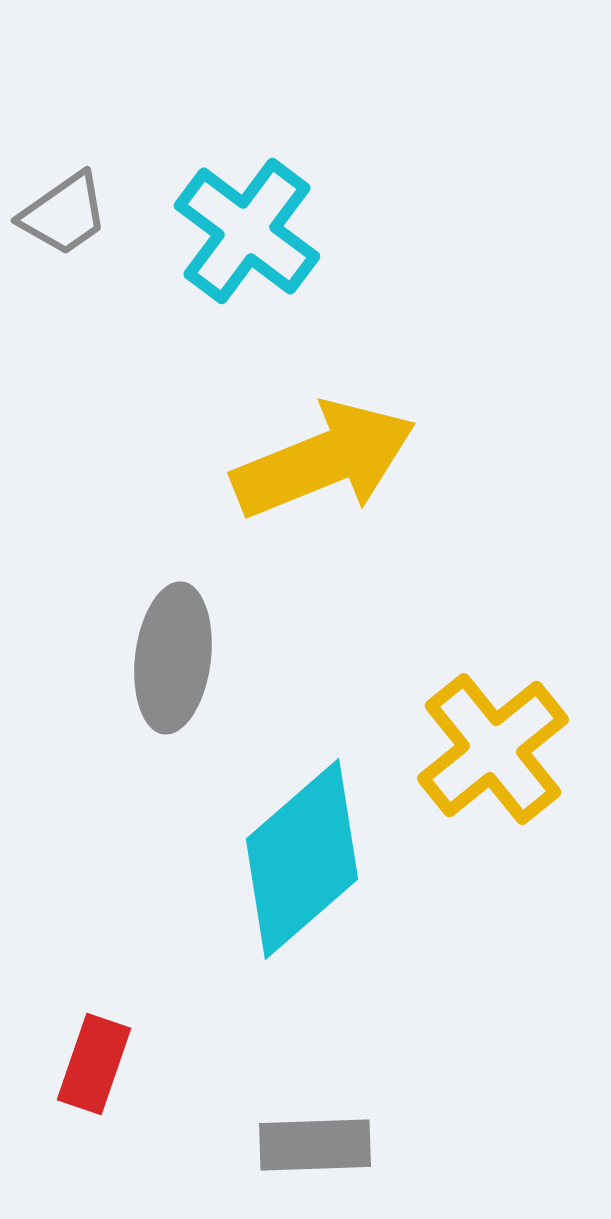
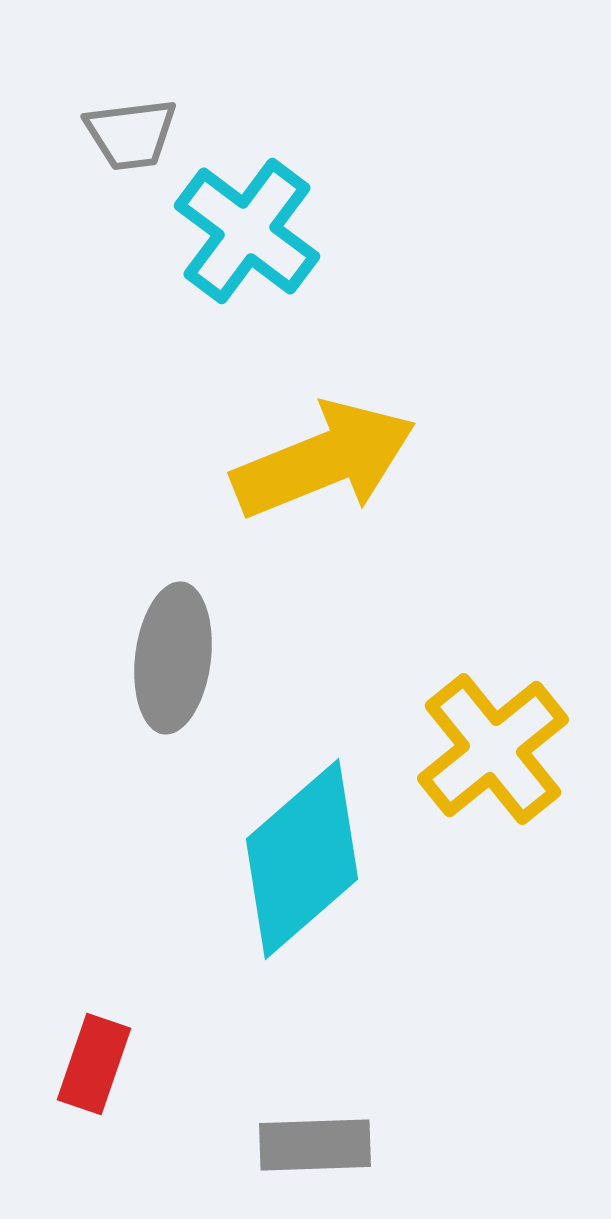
gray trapezoid: moved 67 px right, 80 px up; rotated 28 degrees clockwise
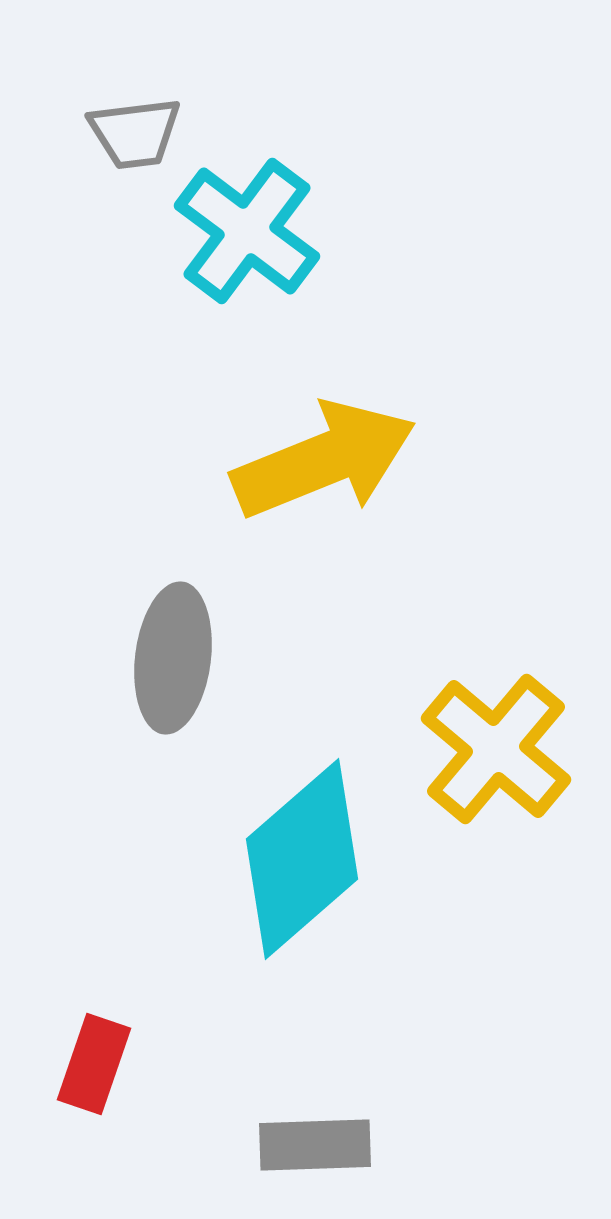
gray trapezoid: moved 4 px right, 1 px up
yellow cross: moved 3 px right; rotated 11 degrees counterclockwise
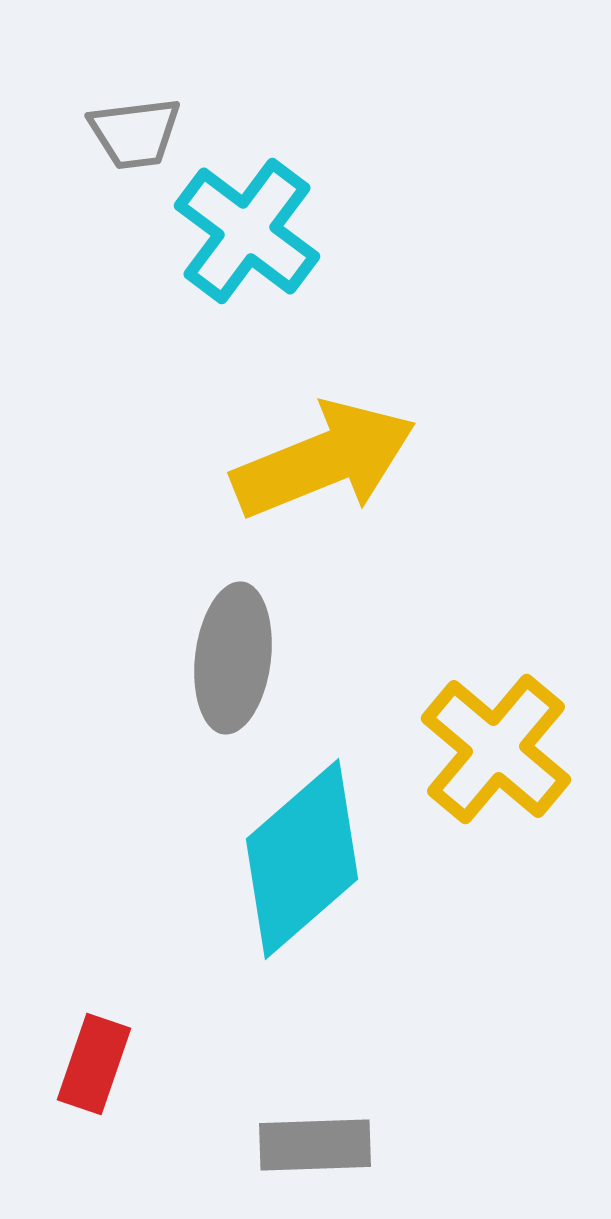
gray ellipse: moved 60 px right
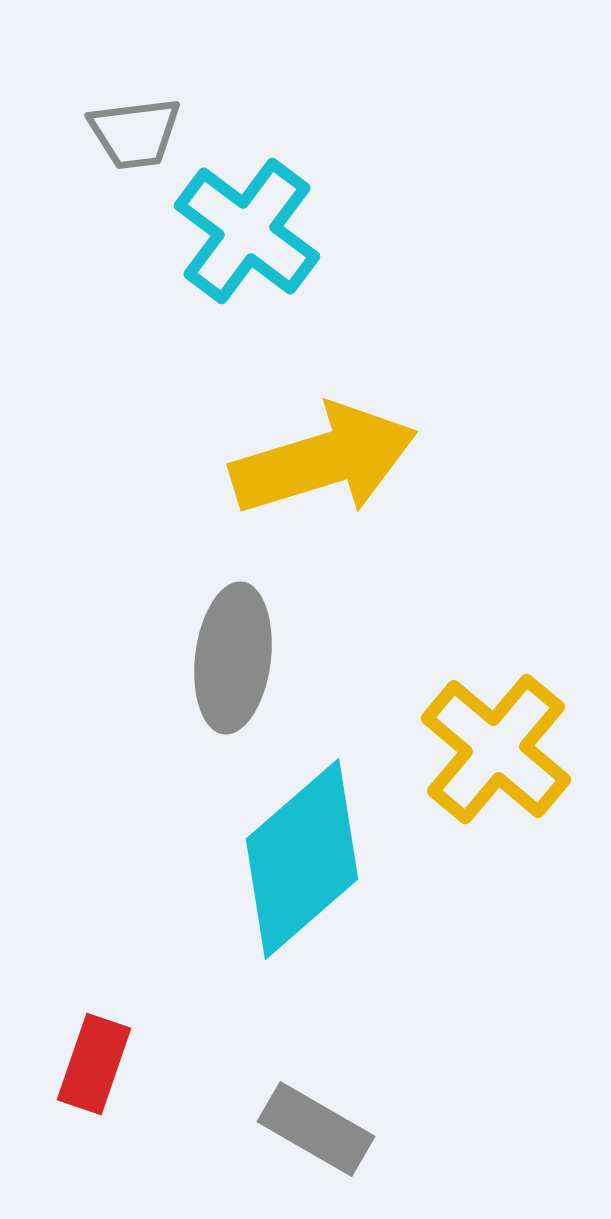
yellow arrow: rotated 5 degrees clockwise
gray rectangle: moved 1 px right, 16 px up; rotated 32 degrees clockwise
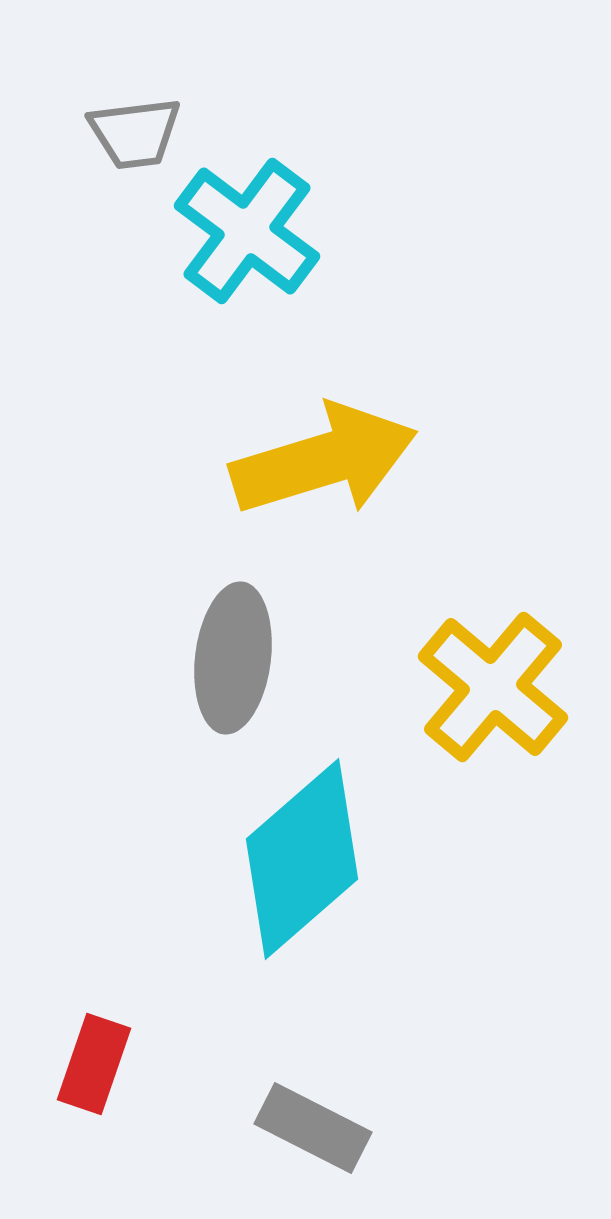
yellow cross: moved 3 px left, 62 px up
gray rectangle: moved 3 px left, 1 px up; rotated 3 degrees counterclockwise
